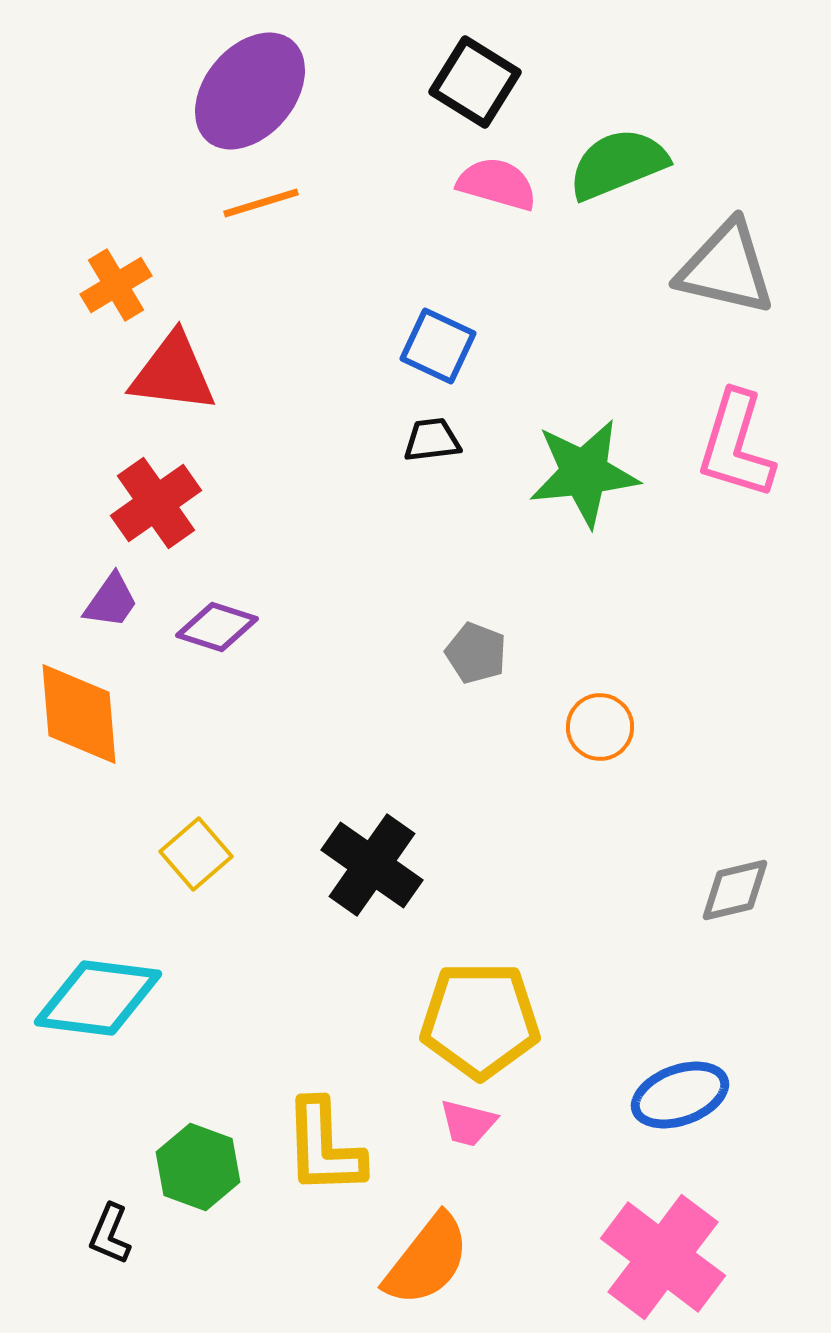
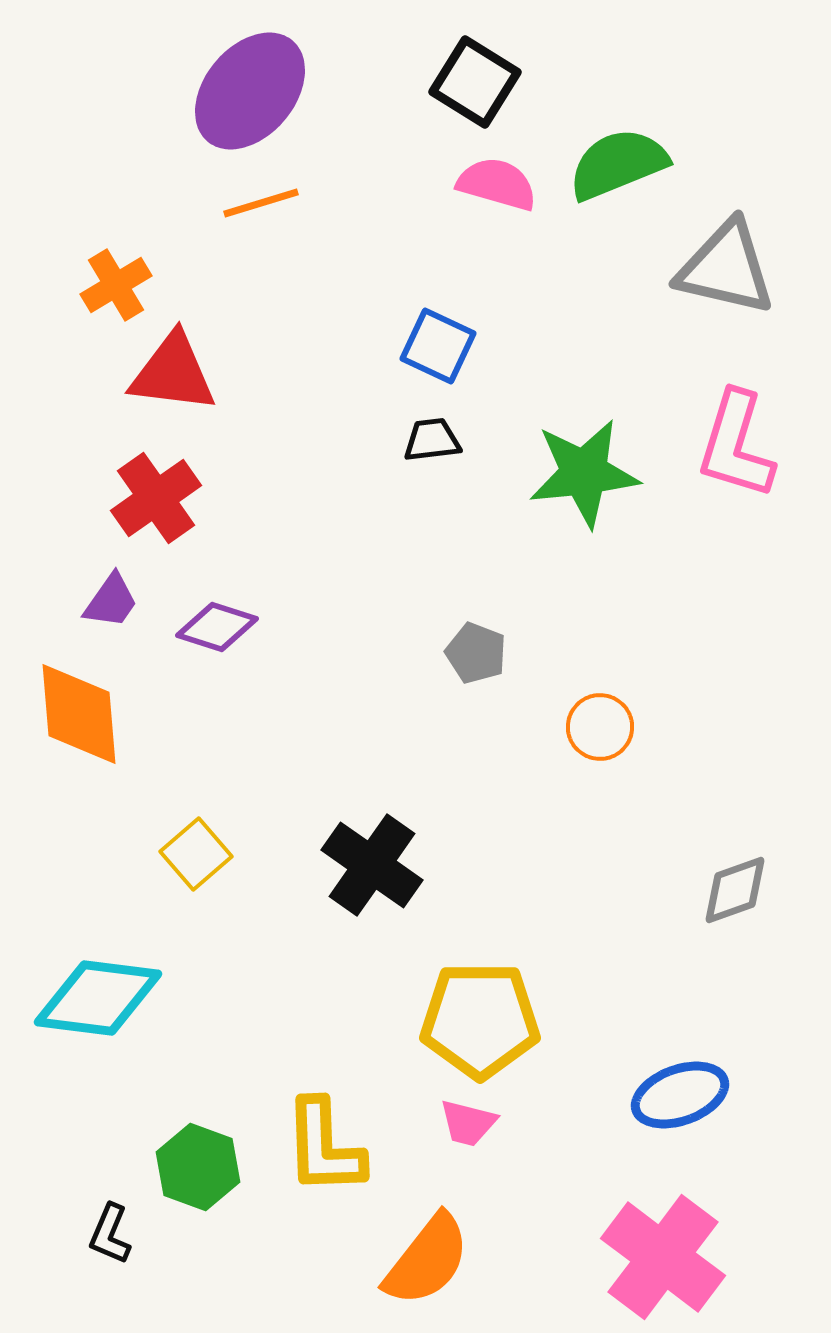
red cross: moved 5 px up
gray diamond: rotated 6 degrees counterclockwise
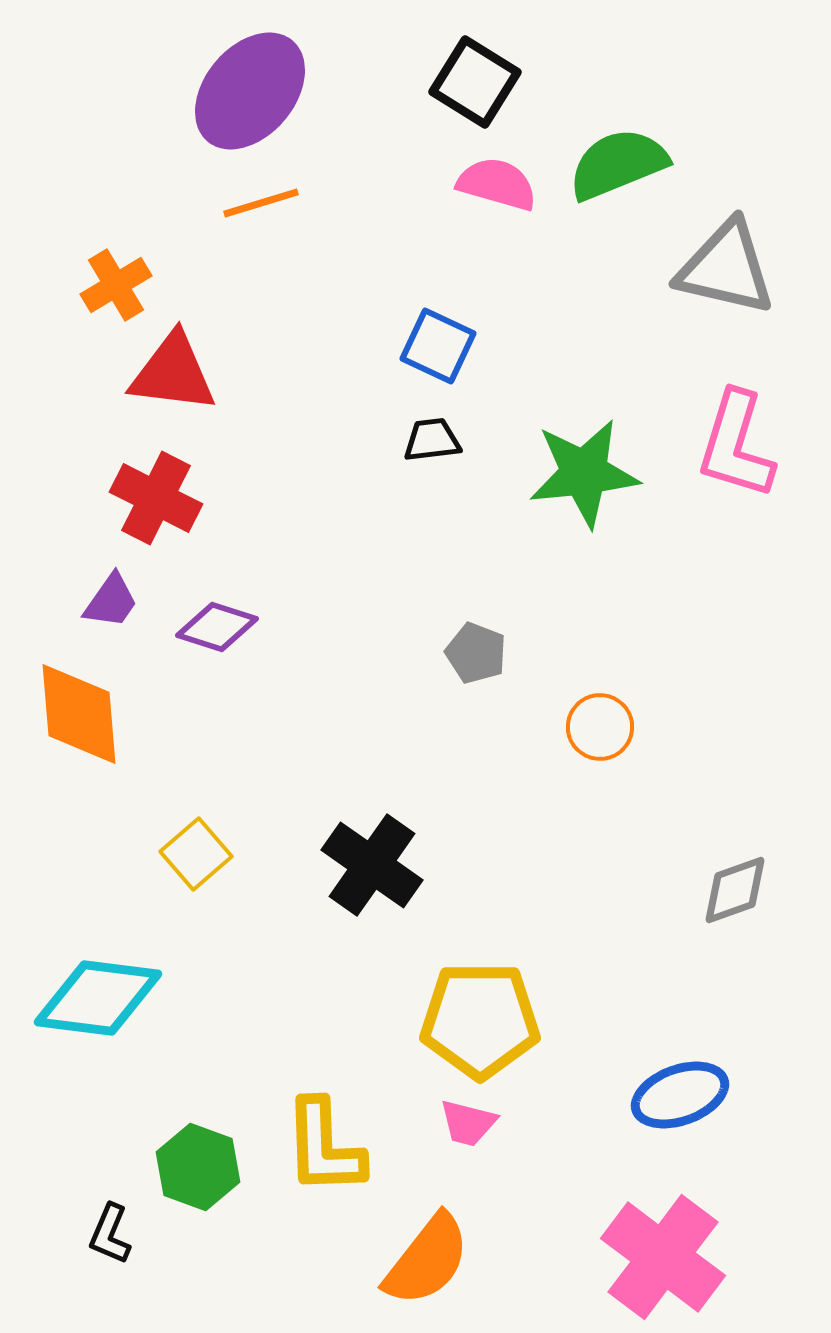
red cross: rotated 28 degrees counterclockwise
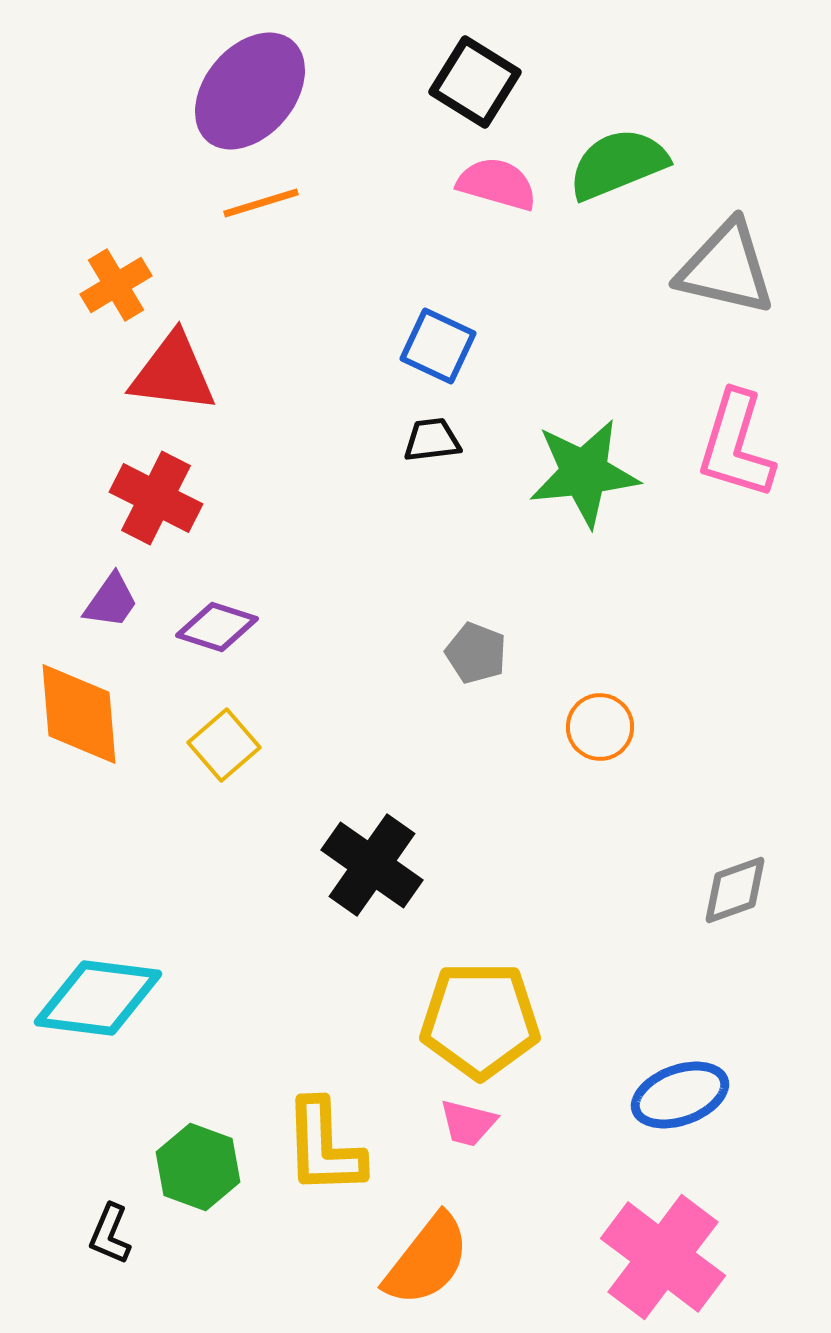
yellow square: moved 28 px right, 109 px up
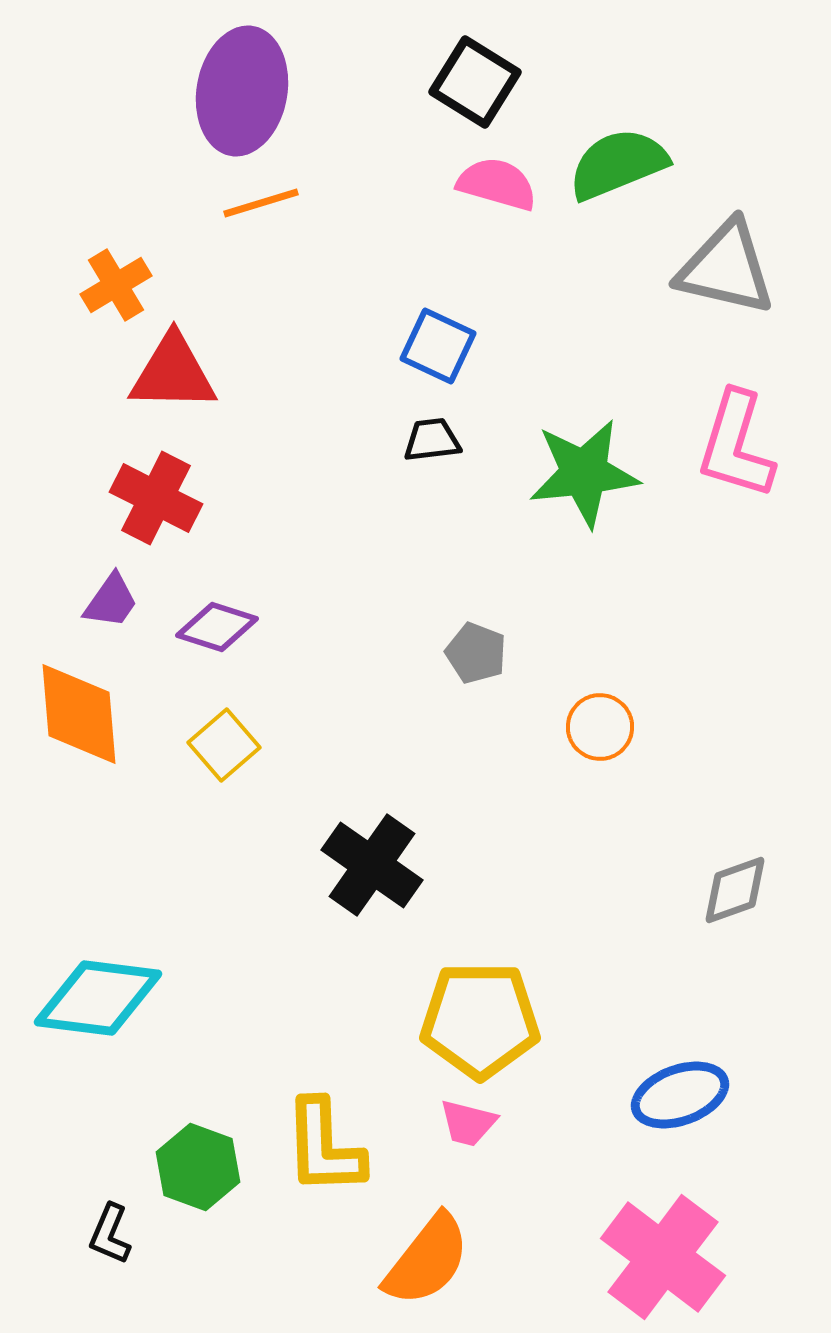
purple ellipse: moved 8 px left; rotated 30 degrees counterclockwise
red triangle: rotated 6 degrees counterclockwise
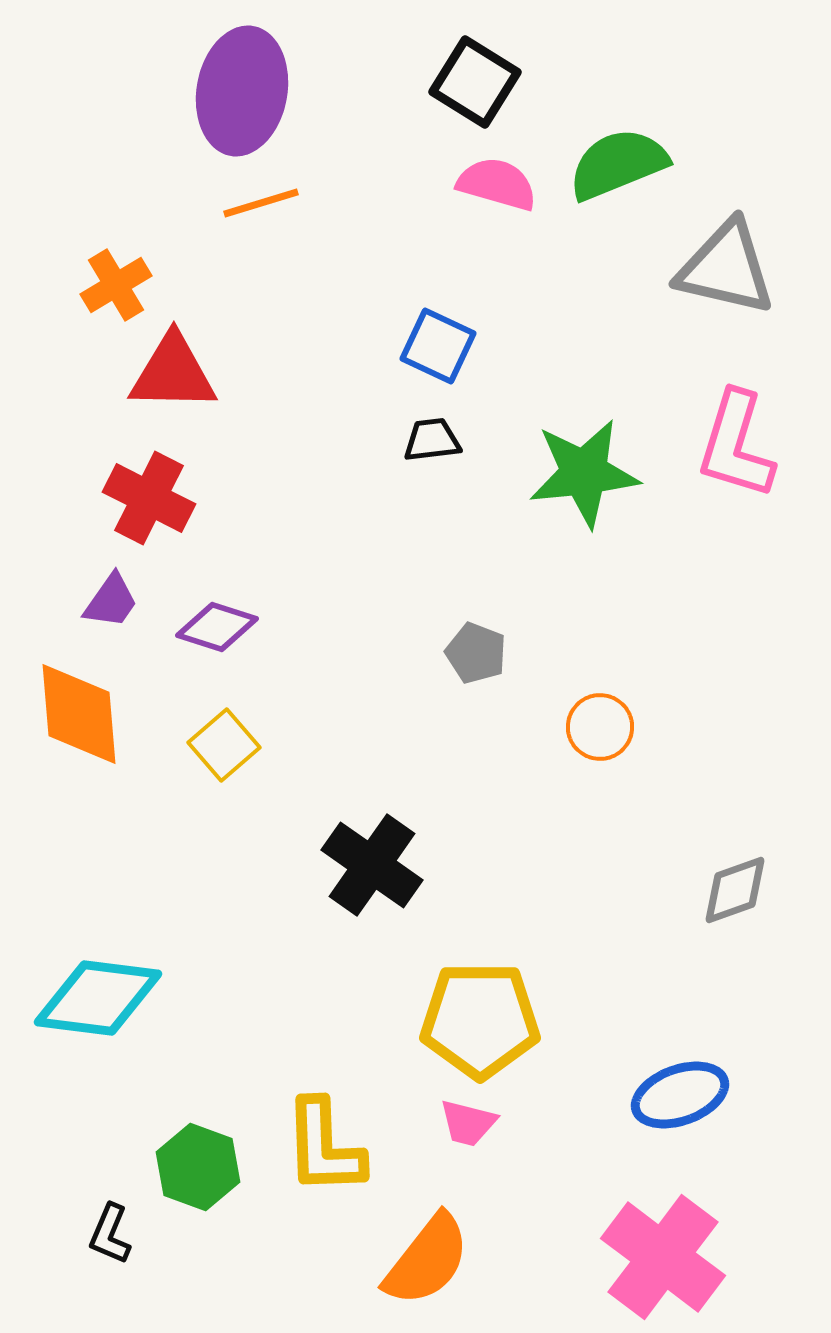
red cross: moved 7 px left
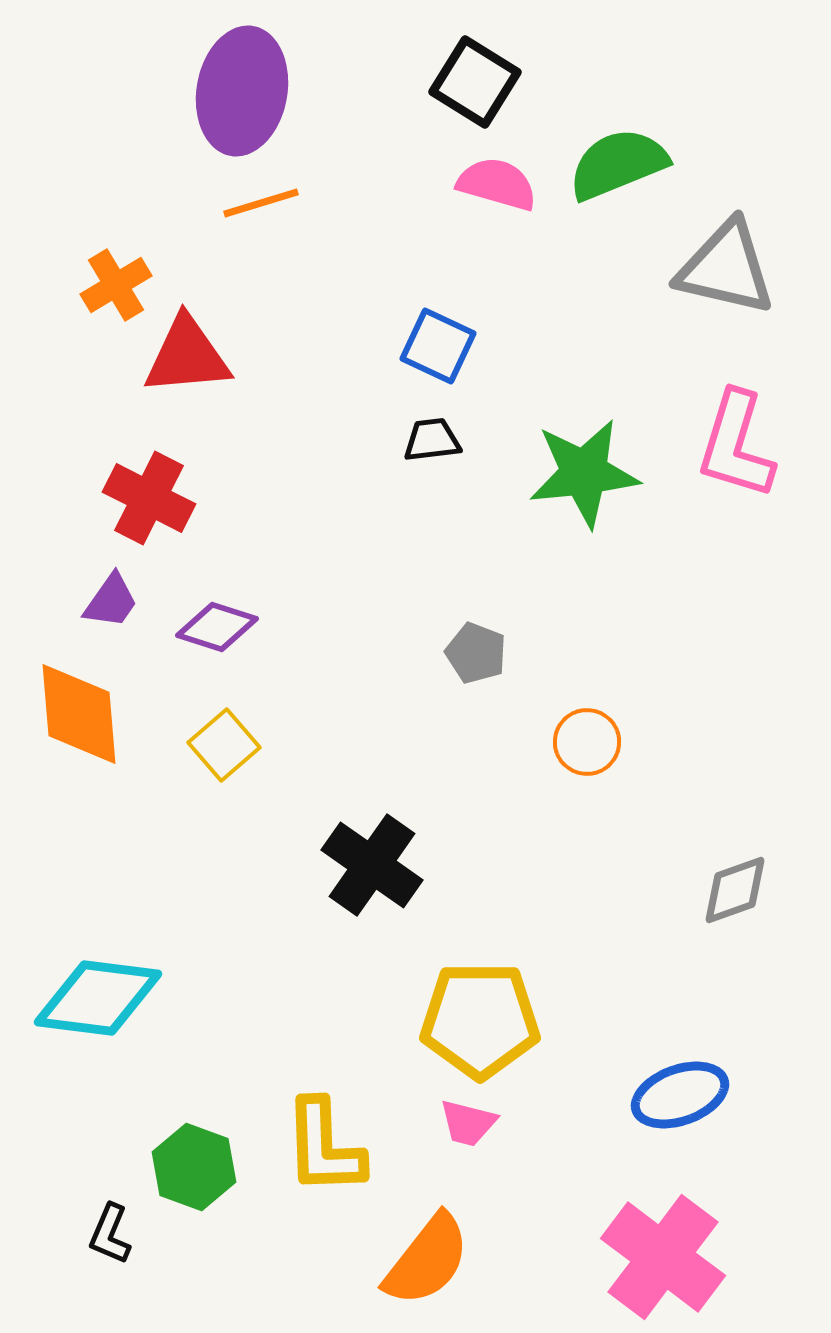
red triangle: moved 14 px right, 17 px up; rotated 6 degrees counterclockwise
orange circle: moved 13 px left, 15 px down
green hexagon: moved 4 px left
